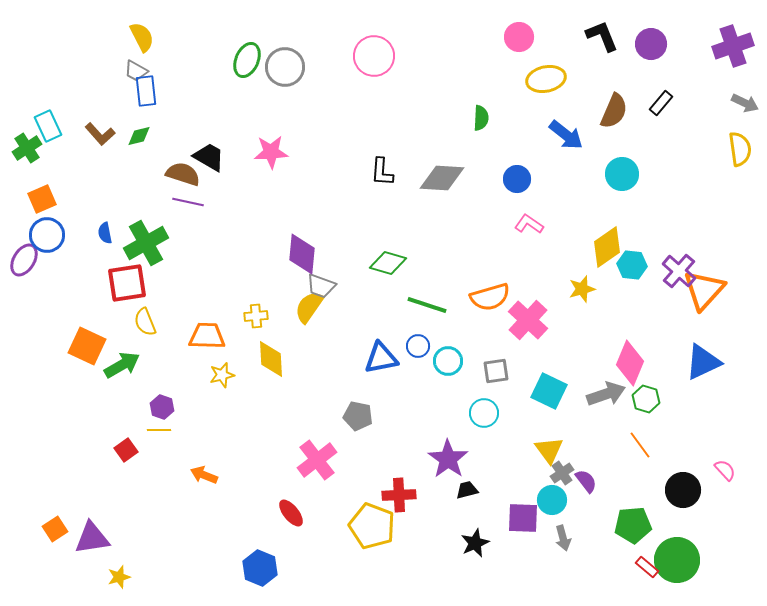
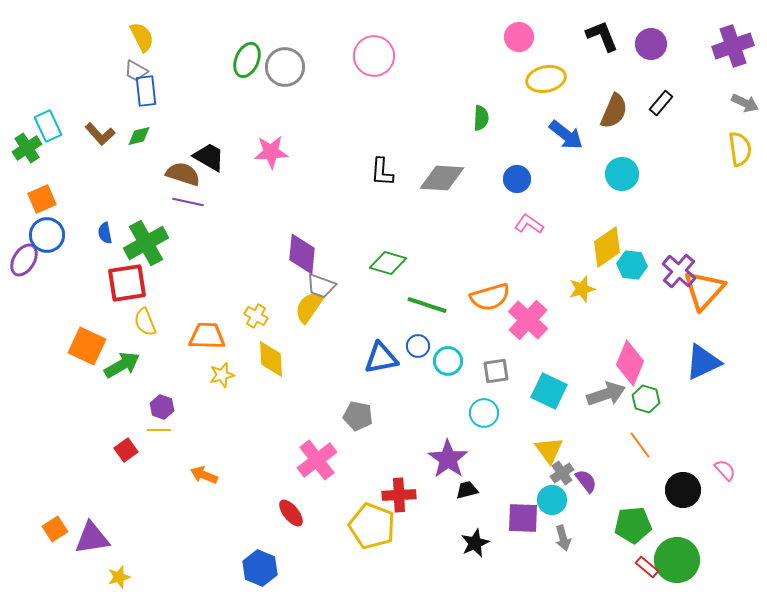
yellow cross at (256, 316): rotated 35 degrees clockwise
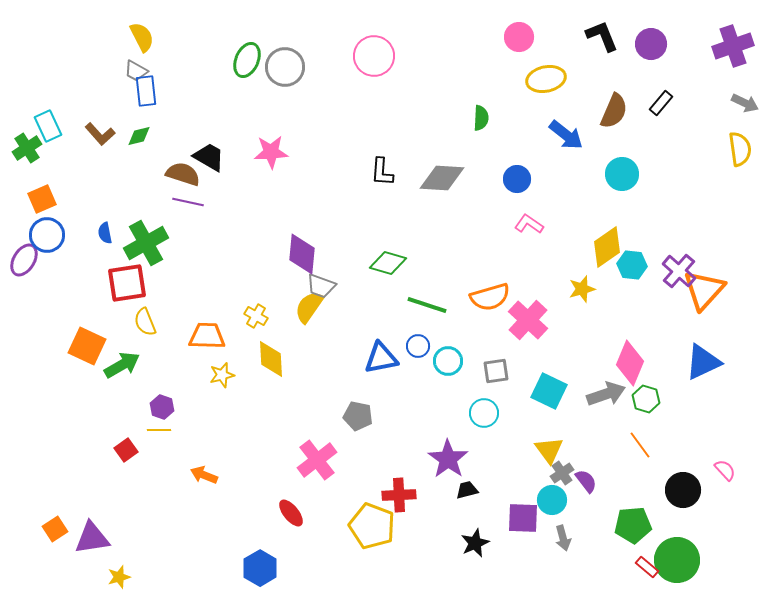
blue hexagon at (260, 568): rotated 8 degrees clockwise
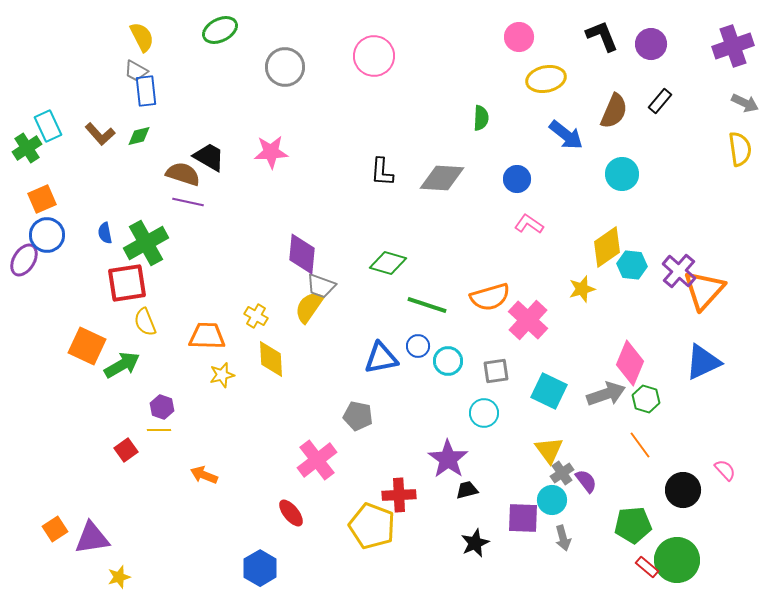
green ellipse at (247, 60): moved 27 px left, 30 px up; rotated 40 degrees clockwise
black rectangle at (661, 103): moved 1 px left, 2 px up
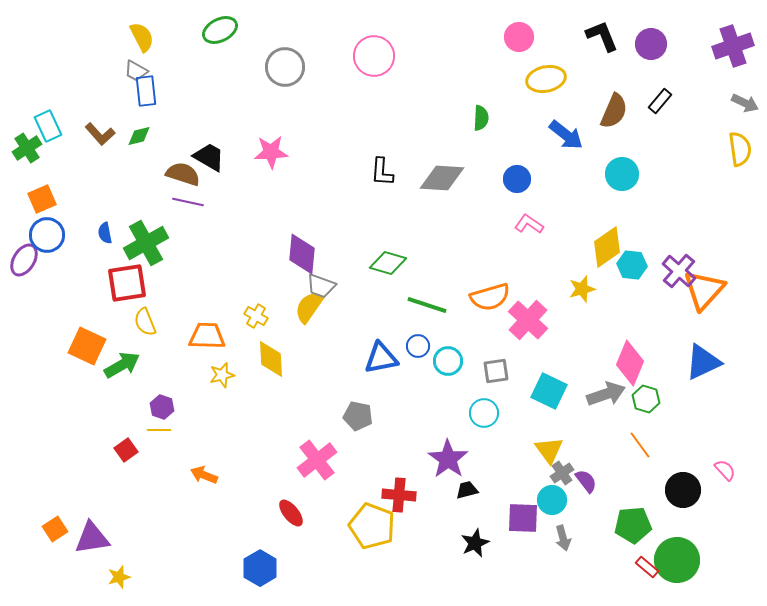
red cross at (399, 495): rotated 8 degrees clockwise
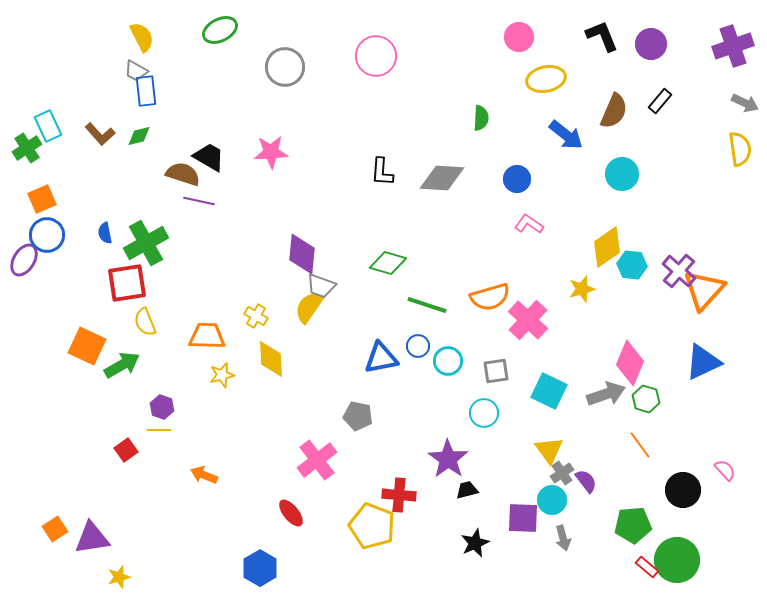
pink circle at (374, 56): moved 2 px right
purple line at (188, 202): moved 11 px right, 1 px up
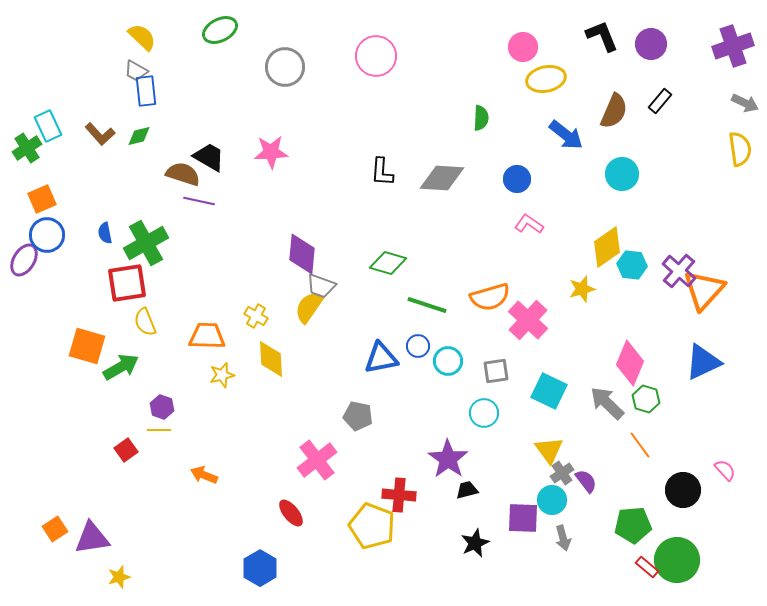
yellow semicircle at (142, 37): rotated 20 degrees counterclockwise
pink circle at (519, 37): moved 4 px right, 10 px down
orange square at (87, 346): rotated 9 degrees counterclockwise
green arrow at (122, 365): moved 1 px left, 2 px down
gray arrow at (606, 394): moved 1 px right, 9 px down; rotated 117 degrees counterclockwise
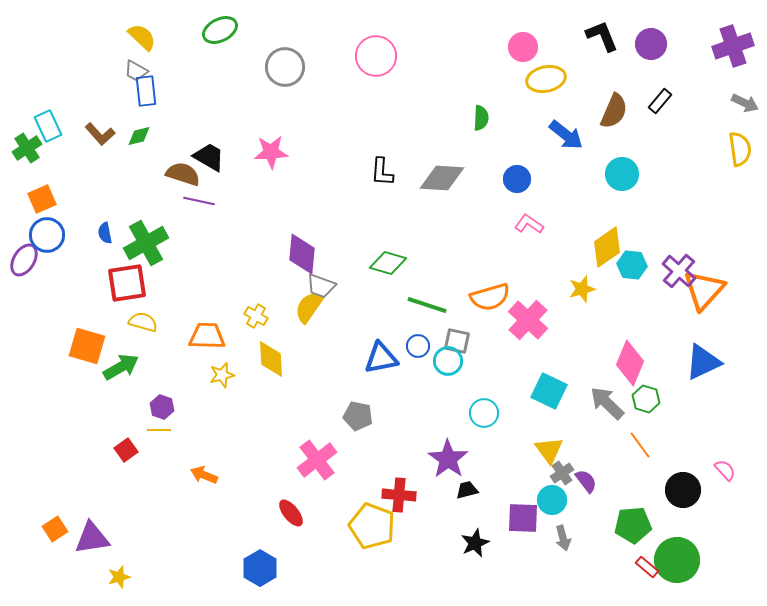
yellow semicircle at (145, 322): moved 2 px left; rotated 128 degrees clockwise
gray square at (496, 371): moved 39 px left, 30 px up; rotated 20 degrees clockwise
